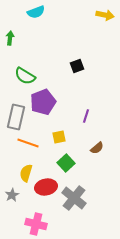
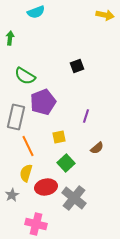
orange line: moved 3 px down; rotated 45 degrees clockwise
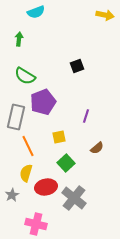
green arrow: moved 9 px right, 1 px down
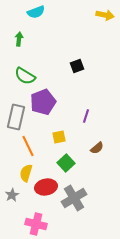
gray cross: rotated 20 degrees clockwise
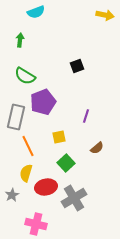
green arrow: moved 1 px right, 1 px down
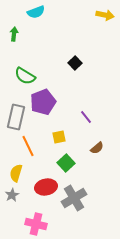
green arrow: moved 6 px left, 6 px up
black square: moved 2 px left, 3 px up; rotated 24 degrees counterclockwise
purple line: moved 1 px down; rotated 56 degrees counterclockwise
yellow semicircle: moved 10 px left
